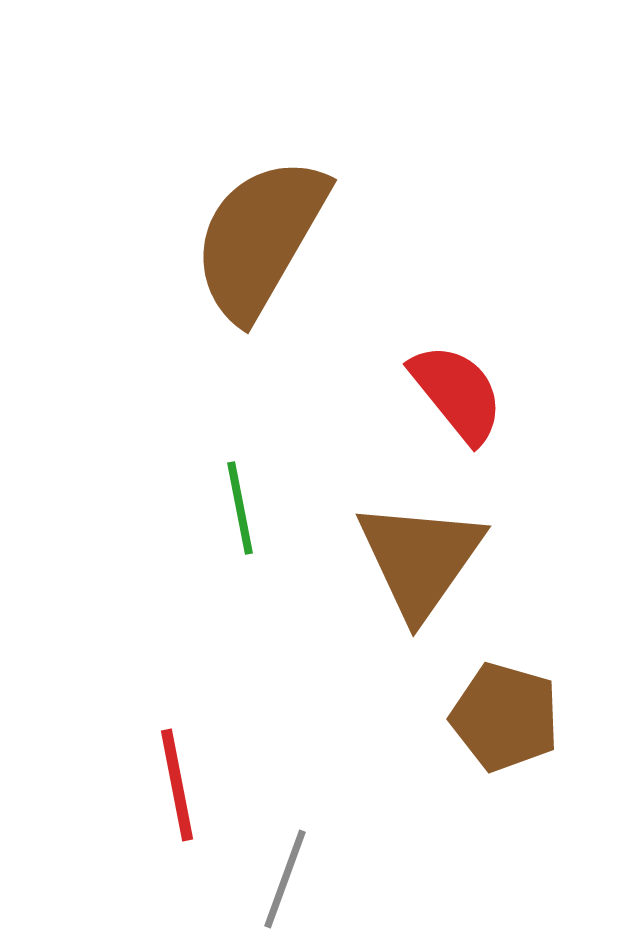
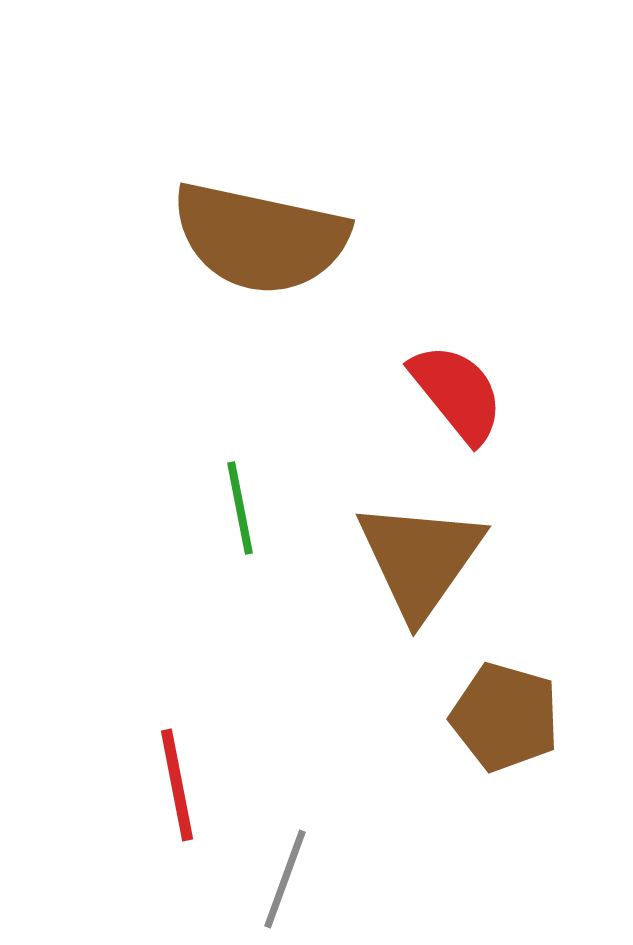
brown semicircle: rotated 108 degrees counterclockwise
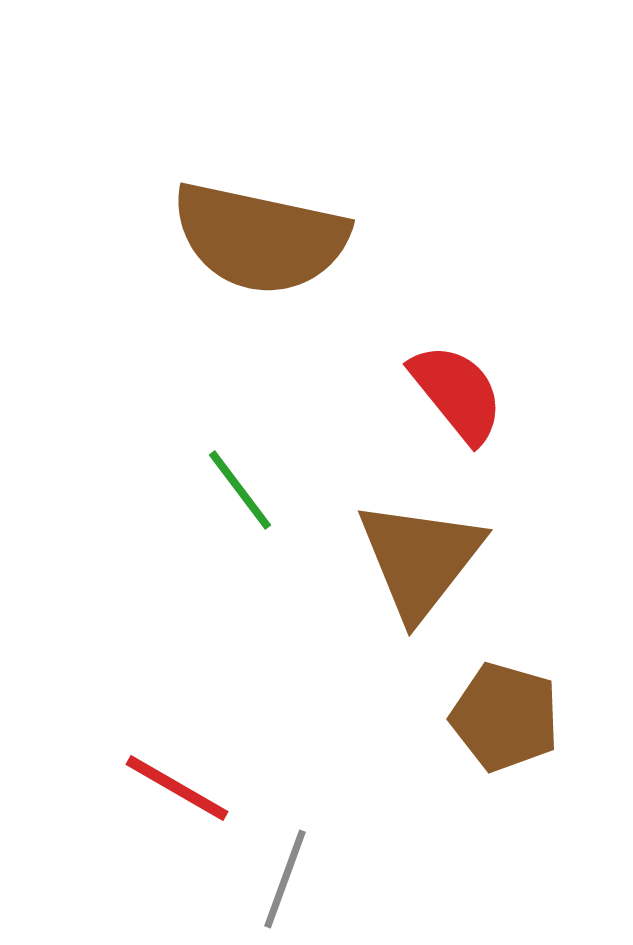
green line: moved 18 px up; rotated 26 degrees counterclockwise
brown triangle: rotated 3 degrees clockwise
red line: moved 3 px down; rotated 49 degrees counterclockwise
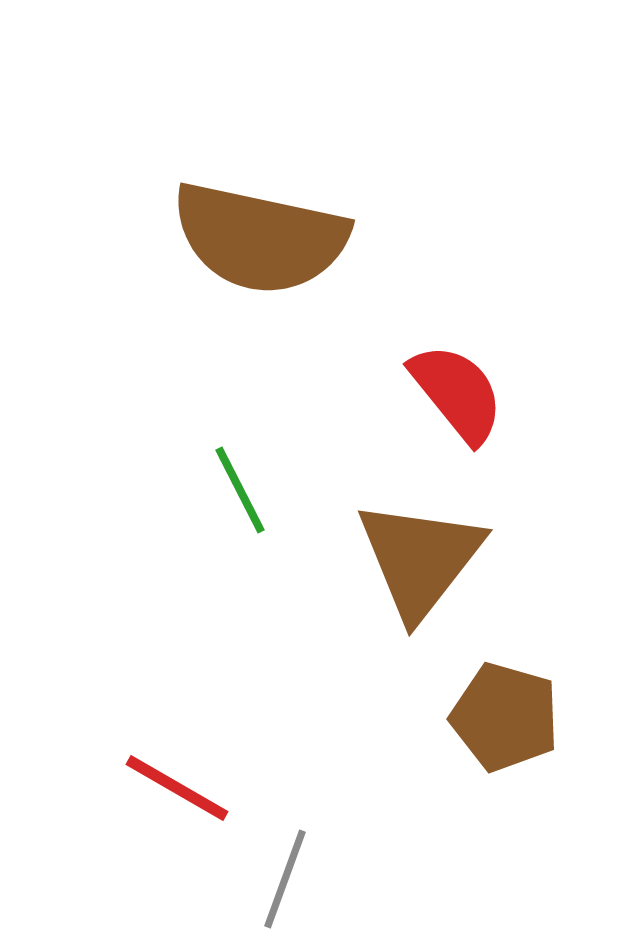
green line: rotated 10 degrees clockwise
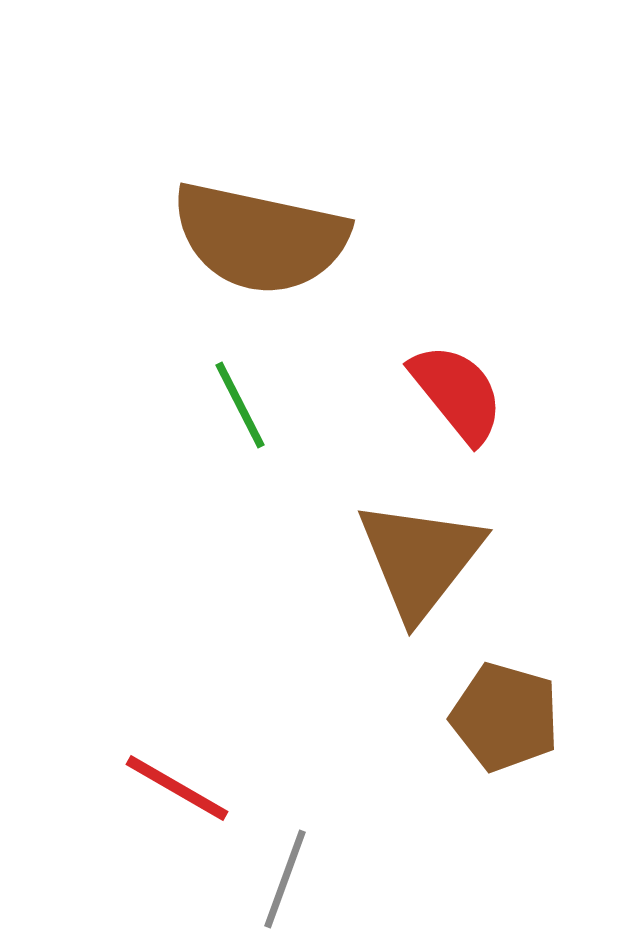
green line: moved 85 px up
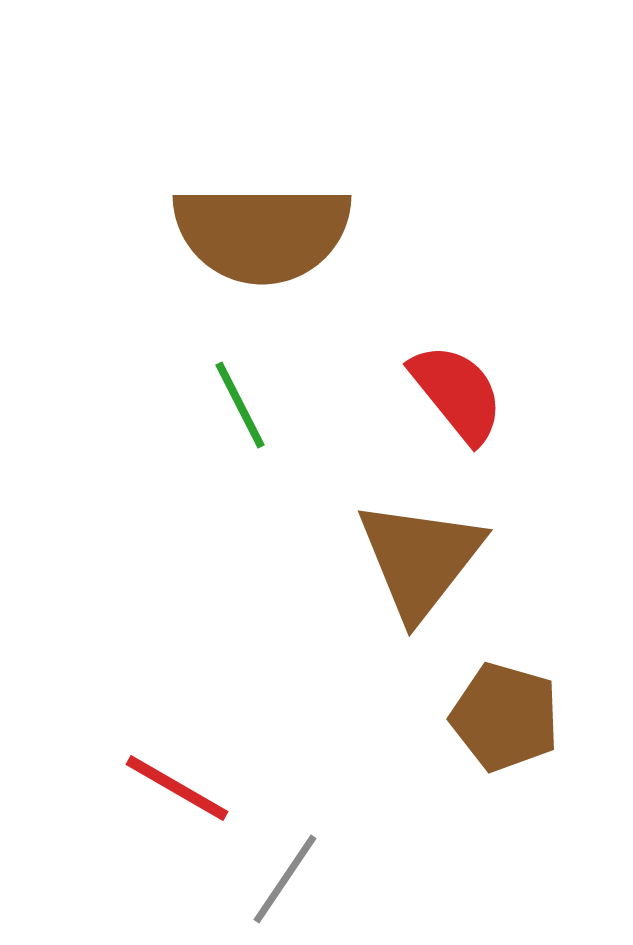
brown semicircle: moved 2 px right, 5 px up; rotated 12 degrees counterclockwise
gray line: rotated 14 degrees clockwise
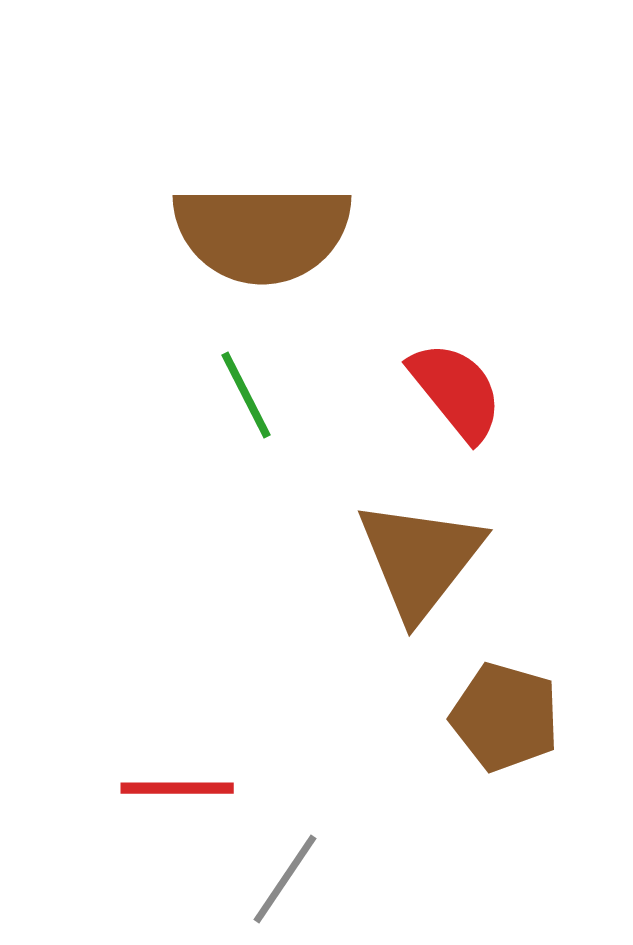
red semicircle: moved 1 px left, 2 px up
green line: moved 6 px right, 10 px up
red line: rotated 30 degrees counterclockwise
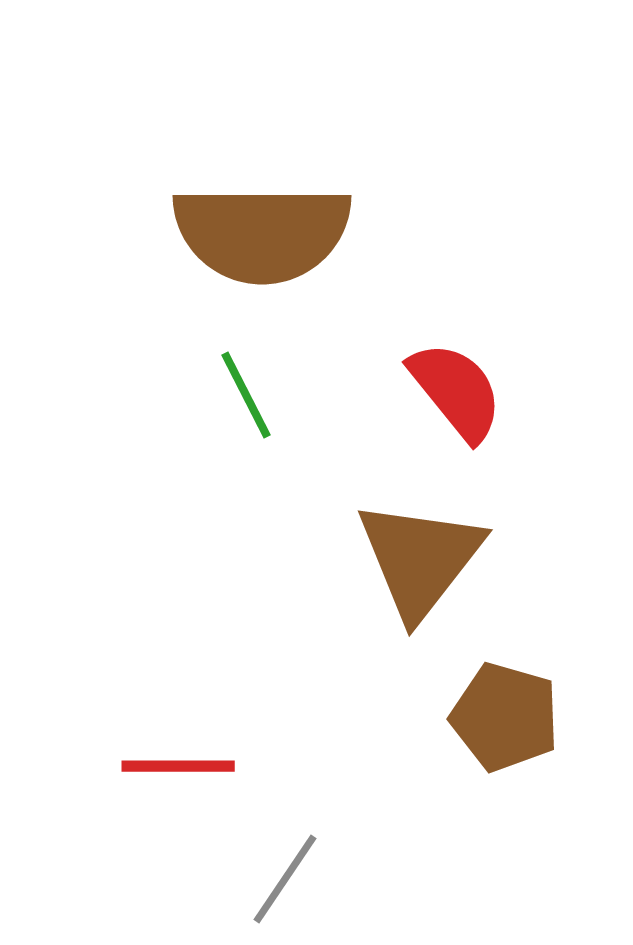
red line: moved 1 px right, 22 px up
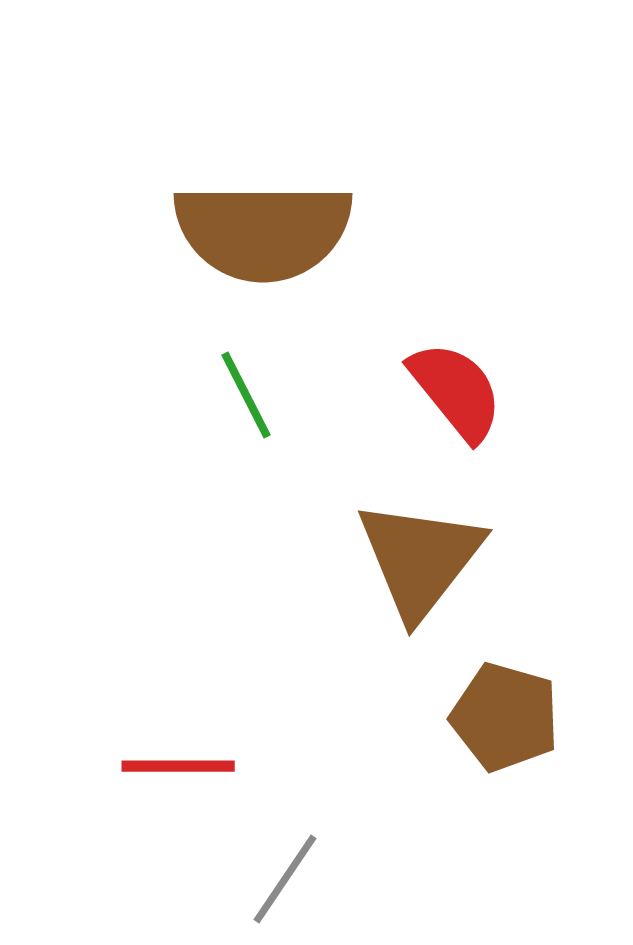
brown semicircle: moved 1 px right, 2 px up
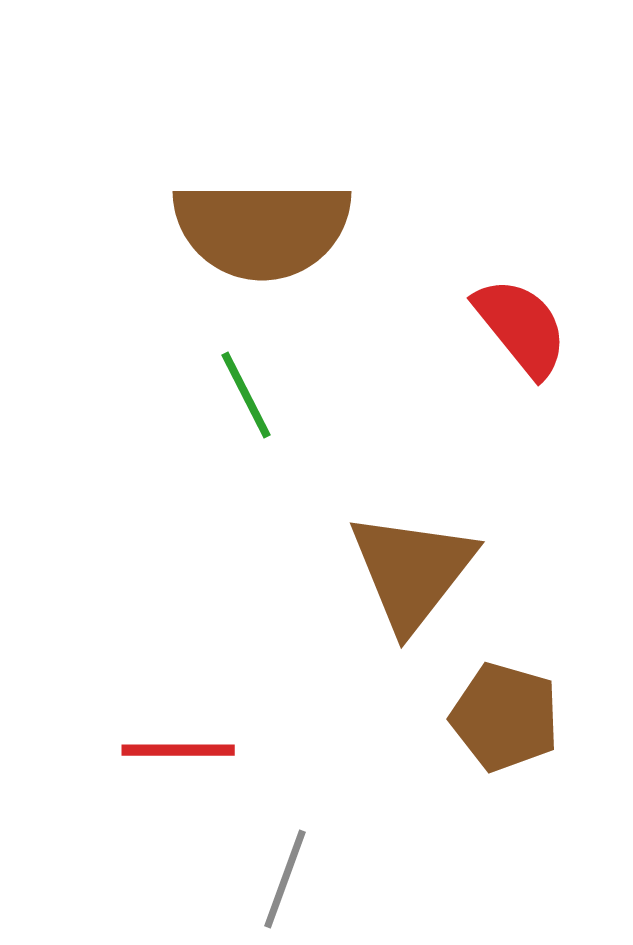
brown semicircle: moved 1 px left, 2 px up
red semicircle: moved 65 px right, 64 px up
brown triangle: moved 8 px left, 12 px down
red line: moved 16 px up
gray line: rotated 14 degrees counterclockwise
